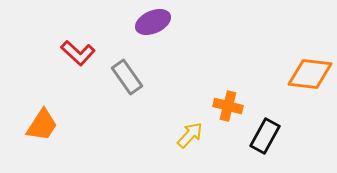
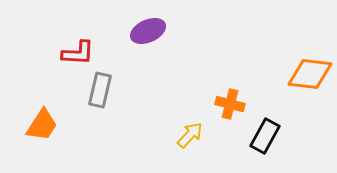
purple ellipse: moved 5 px left, 9 px down
red L-shape: rotated 40 degrees counterclockwise
gray rectangle: moved 27 px left, 13 px down; rotated 48 degrees clockwise
orange cross: moved 2 px right, 2 px up
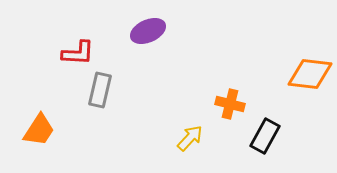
orange trapezoid: moved 3 px left, 5 px down
yellow arrow: moved 3 px down
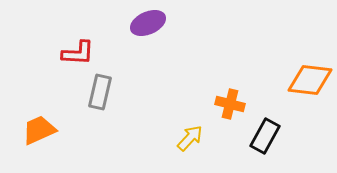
purple ellipse: moved 8 px up
orange diamond: moved 6 px down
gray rectangle: moved 2 px down
orange trapezoid: rotated 147 degrees counterclockwise
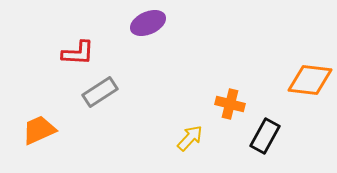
gray rectangle: rotated 44 degrees clockwise
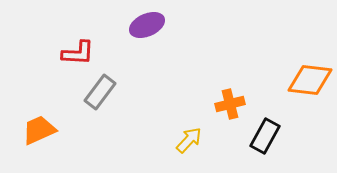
purple ellipse: moved 1 px left, 2 px down
gray rectangle: rotated 20 degrees counterclockwise
orange cross: rotated 28 degrees counterclockwise
yellow arrow: moved 1 px left, 2 px down
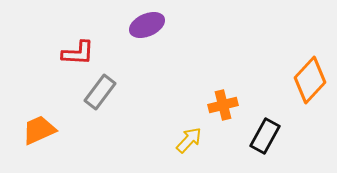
orange diamond: rotated 54 degrees counterclockwise
orange cross: moved 7 px left, 1 px down
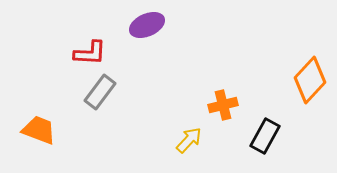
red L-shape: moved 12 px right
orange trapezoid: rotated 45 degrees clockwise
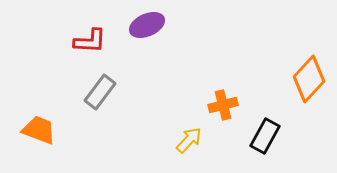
red L-shape: moved 12 px up
orange diamond: moved 1 px left, 1 px up
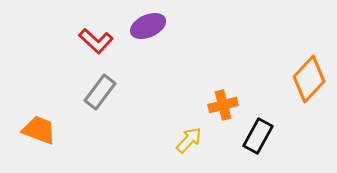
purple ellipse: moved 1 px right, 1 px down
red L-shape: moved 6 px right; rotated 40 degrees clockwise
black rectangle: moved 7 px left
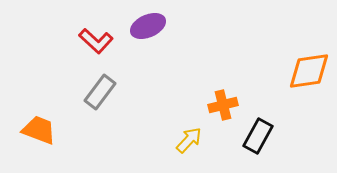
orange diamond: moved 8 px up; rotated 39 degrees clockwise
